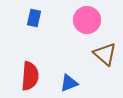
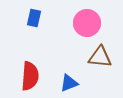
pink circle: moved 3 px down
brown triangle: moved 5 px left, 3 px down; rotated 35 degrees counterclockwise
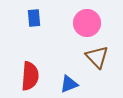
blue rectangle: rotated 18 degrees counterclockwise
brown triangle: moved 3 px left; rotated 40 degrees clockwise
blue triangle: moved 1 px down
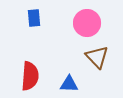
blue triangle: rotated 24 degrees clockwise
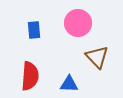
blue rectangle: moved 12 px down
pink circle: moved 9 px left
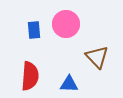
pink circle: moved 12 px left, 1 px down
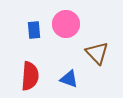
brown triangle: moved 4 px up
blue triangle: moved 5 px up; rotated 18 degrees clockwise
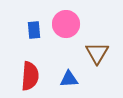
brown triangle: rotated 15 degrees clockwise
blue triangle: rotated 24 degrees counterclockwise
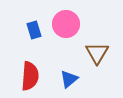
blue rectangle: rotated 12 degrees counterclockwise
blue triangle: rotated 36 degrees counterclockwise
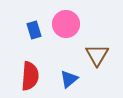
brown triangle: moved 2 px down
